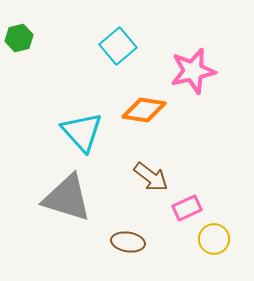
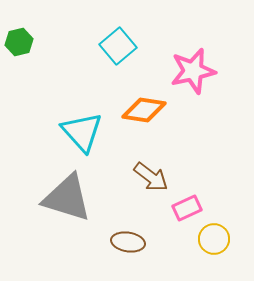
green hexagon: moved 4 px down
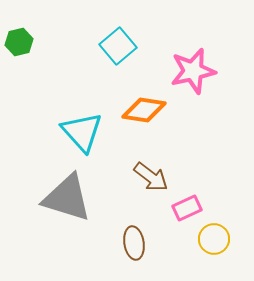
brown ellipse: moved 6 px right, 1 px down; rotated 72 degrees clockwise
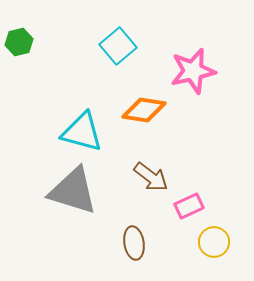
cyan triangle: rotated 33 degrees counterclockwise
gray triangle: moved 6 px right, 7 px up
pink rectangle: moved 2 px right, 2 px up
yellow circle: moved 3 px down
